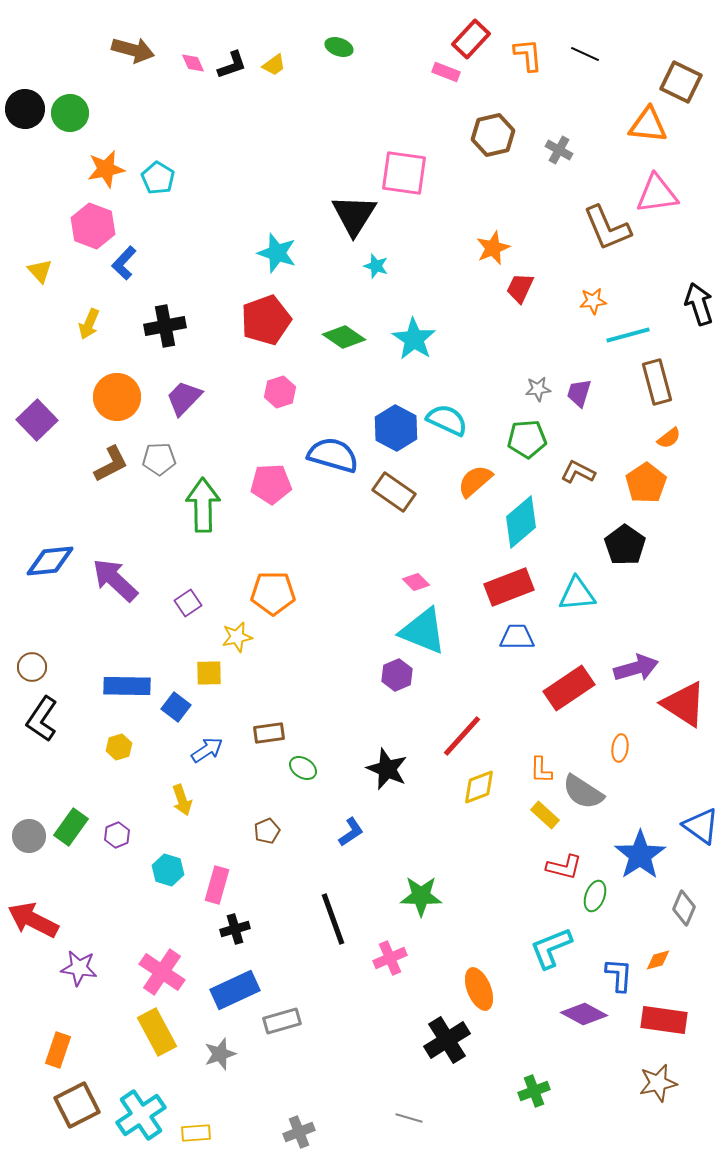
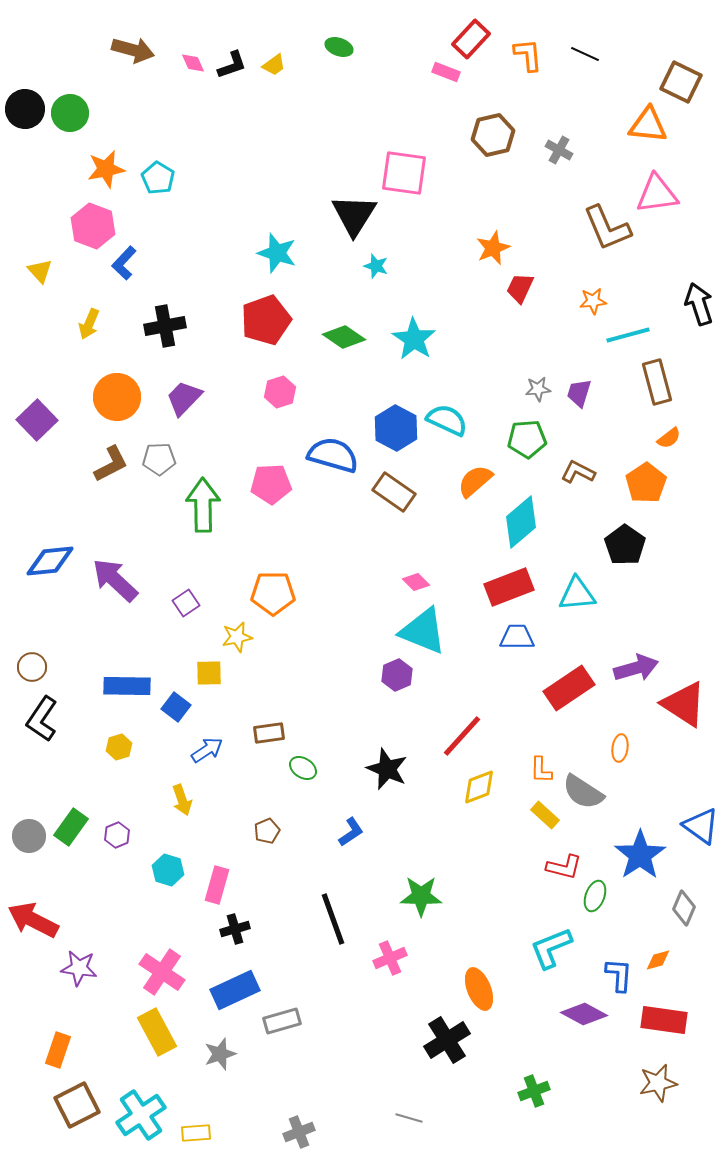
purple square at (188, 603): moved 2 px left
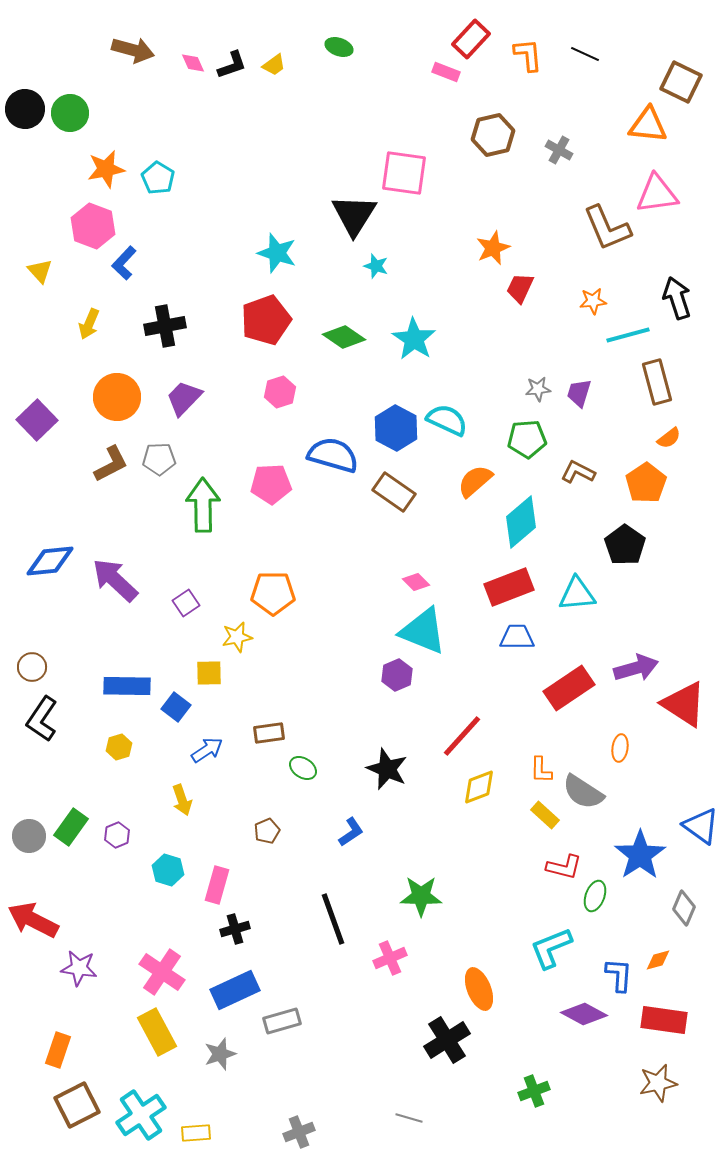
black arrow at (699, 304): moved 22 px left, 6 px up
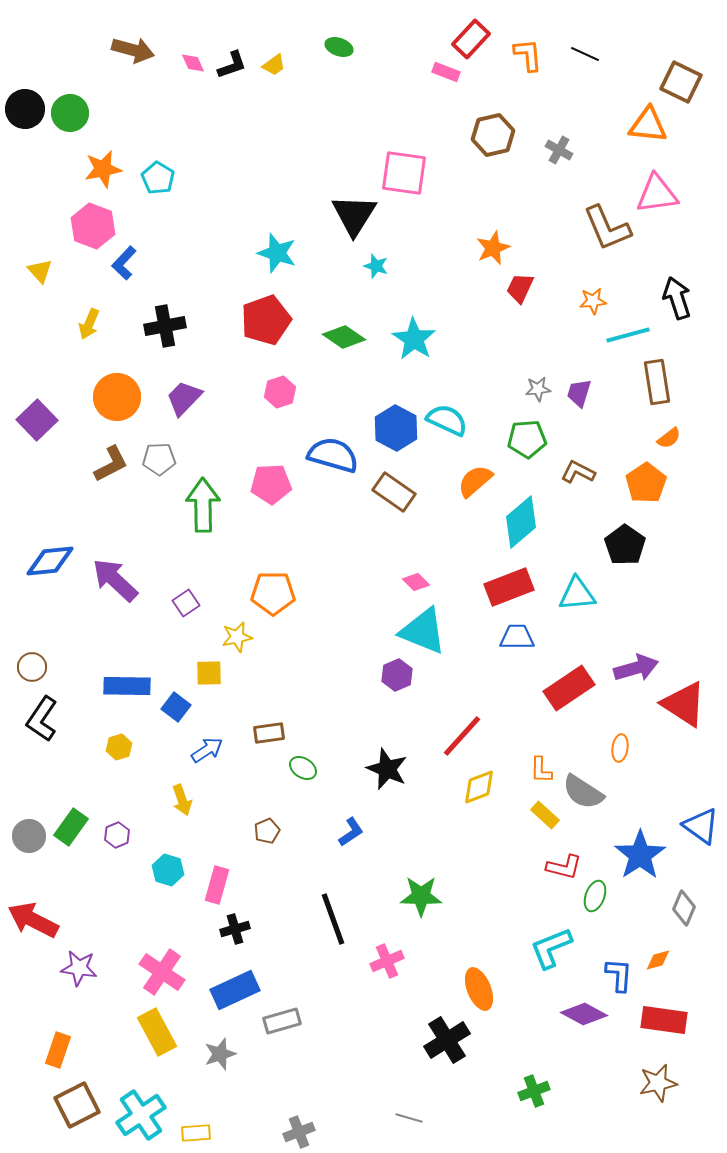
orange star at (106, 169): moved 3 px left
brown rectangle at (657, 382): rotated 6 degrees clockwise
pink cross at (390, 958): moved 3 px left, 3 px down
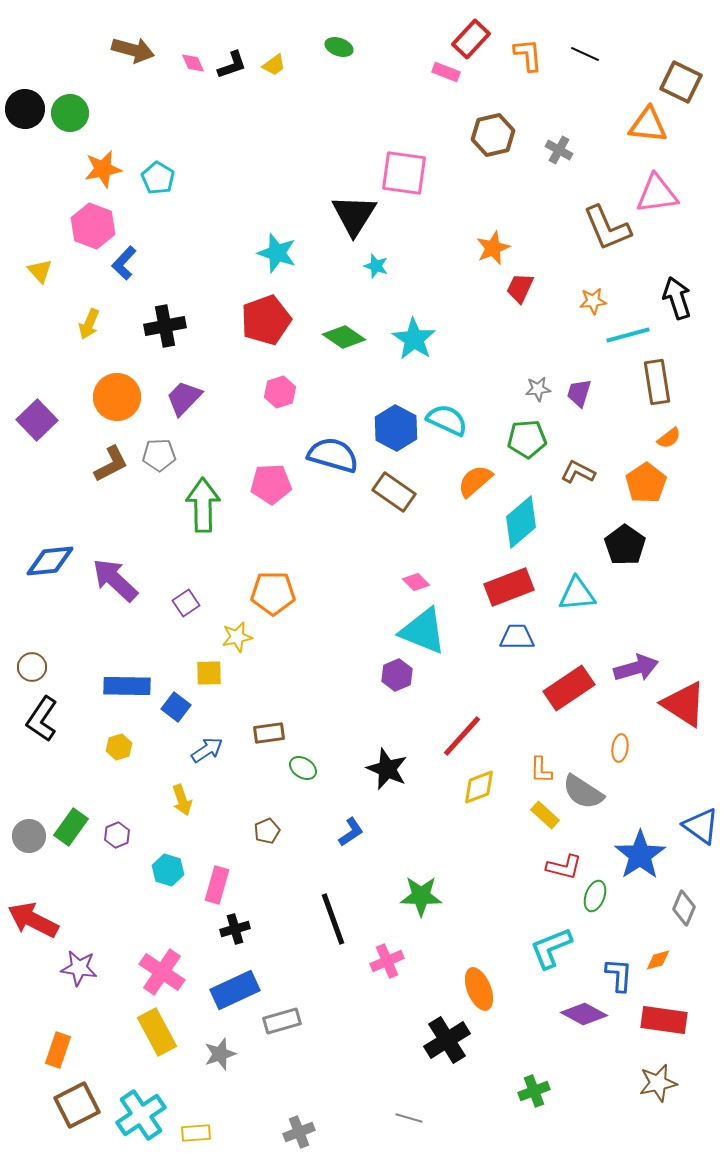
gray pentagon at (159, 459): moved 4 px up
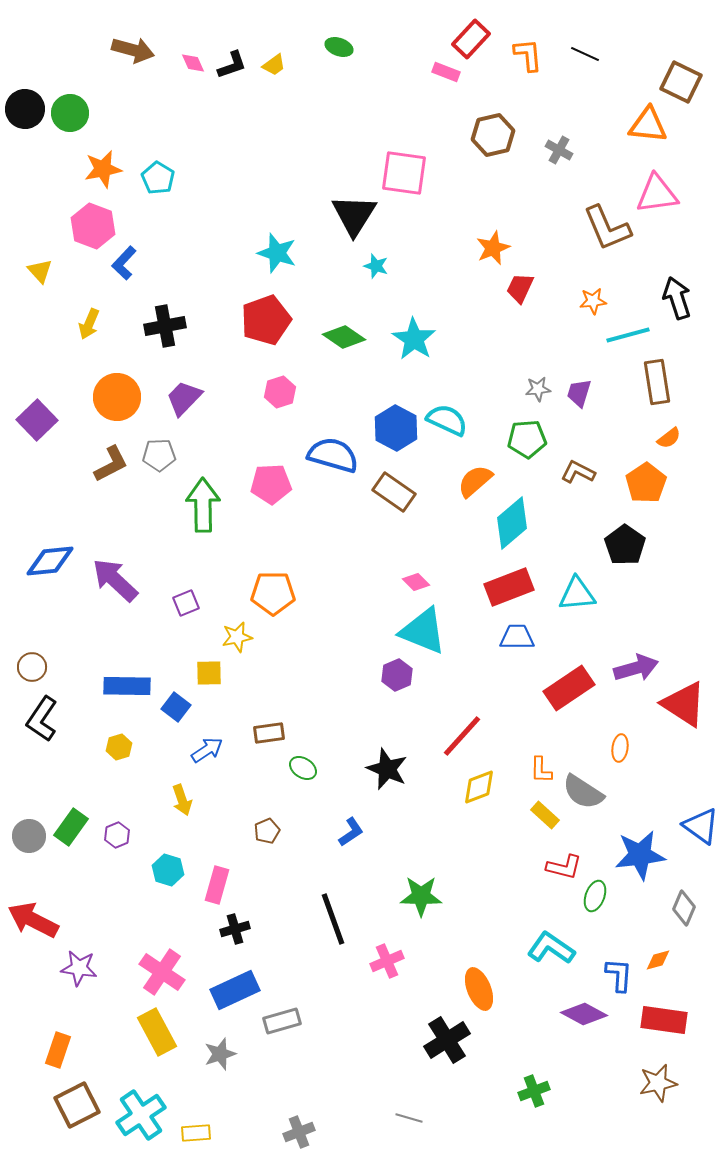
cyan diamond at (521, 522): moved 9 px left, 1 px down
purple square at (186, 603): rotated 12 degrees clockwise
blue star at (640, 855): rotated 27 degrees clockwise
cyan L-shape at (551, 948): rotated 57 degrees clockwise
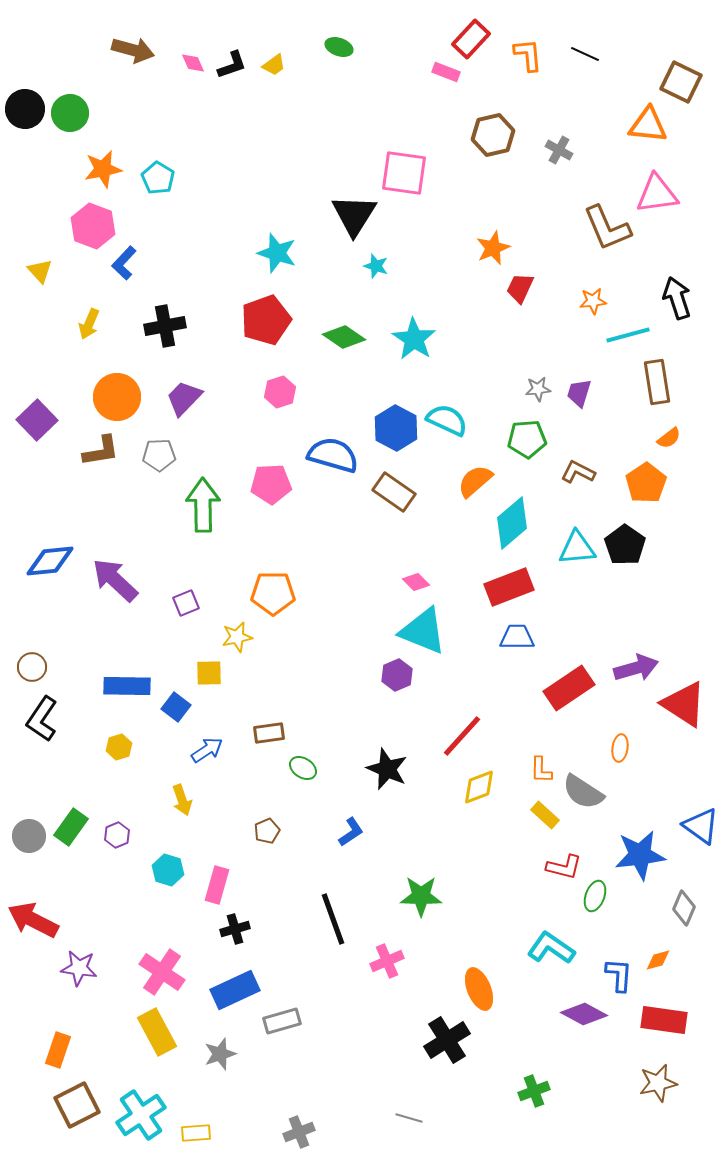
brown L-shape at (111, 464): moved 10 px left, 13 px up; rotated 18 degrees clockwise
cyan triangle at (577, 594): moved 46 px up
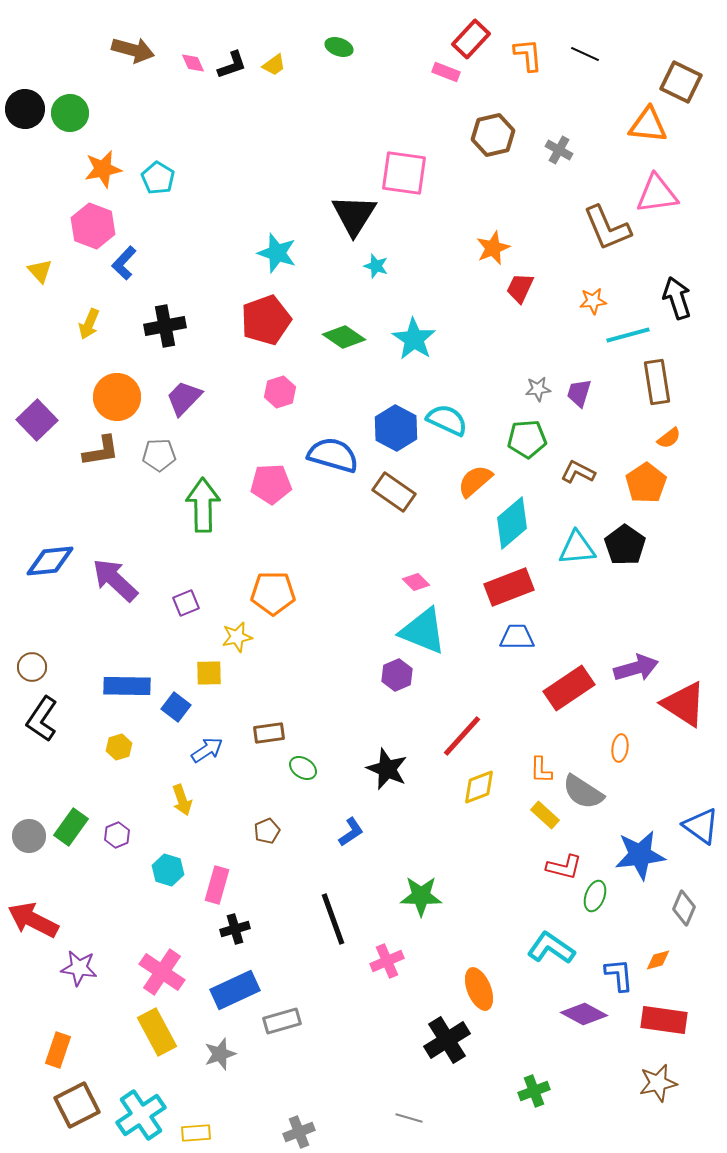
blue L-shape at (619, 975): rotated 9 degrees counterclockwise
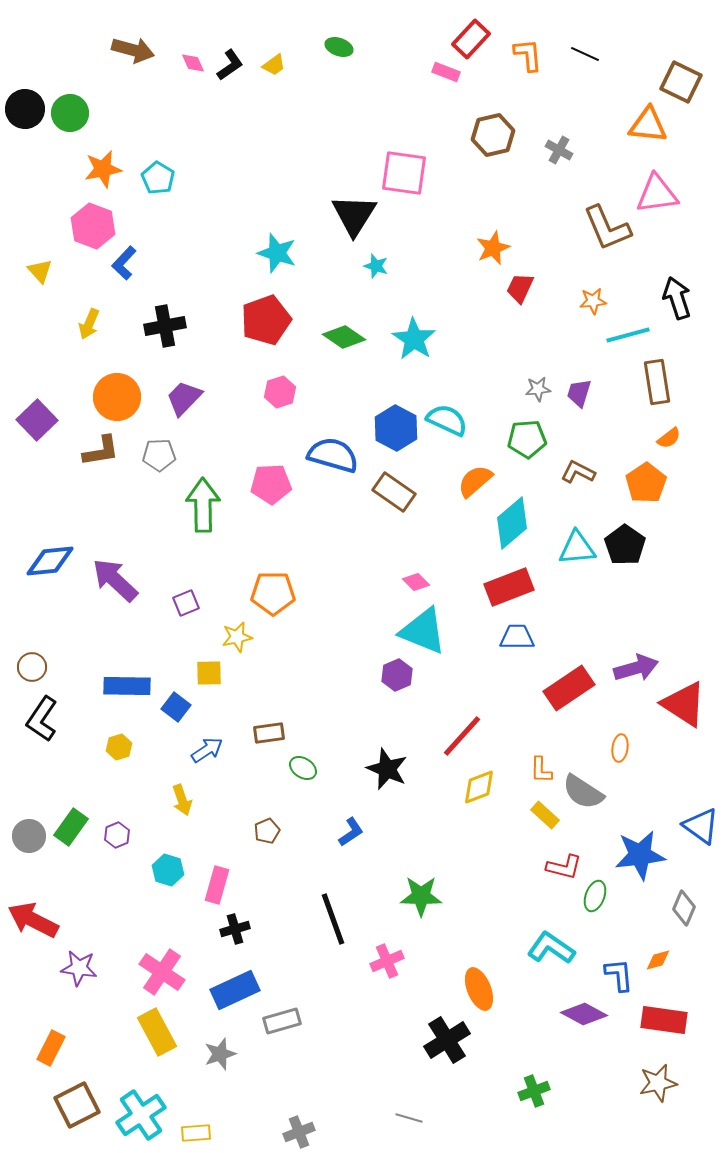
black L-shape at (232, 65): moved 2 px left; rotated 16 degrees counterclockwise
orange rectangle at (58, 1050): moved 7 px left, 2 px up; rotated 8 degrees clockwise
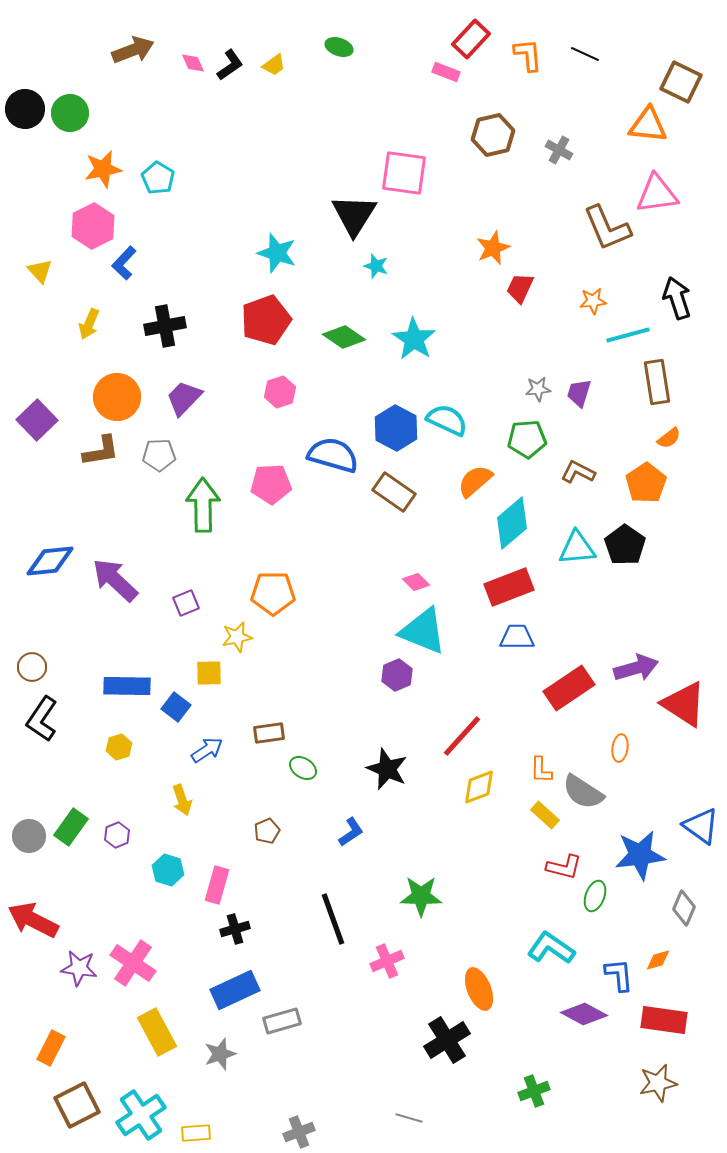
brown arrow at (133, 50): rotated 36 degrees counterclockwise
pink hexagon at (93, 226): rotated 12 degrees clockwise
pink cross at (162, 972): moved 29 px left, 9 px up
